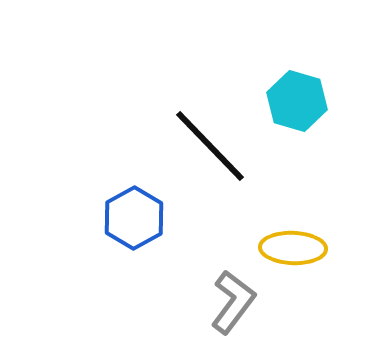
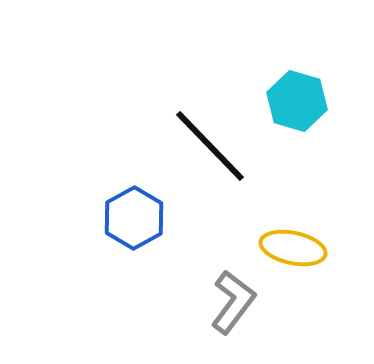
yellow ellipse: rotated 10 degrees clockwise
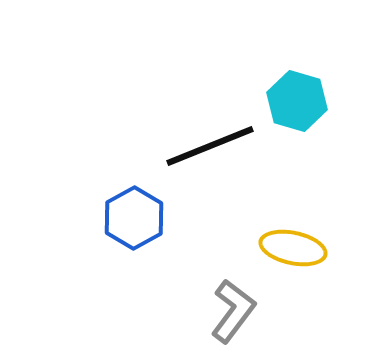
black line: rotated 68 degrees counterclockwise
gray L-shape: moved 9 px down
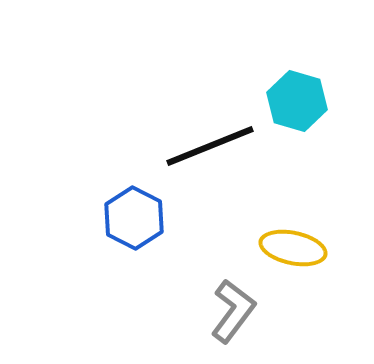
blue hexagon: rotated 4 degrees counterclockwise
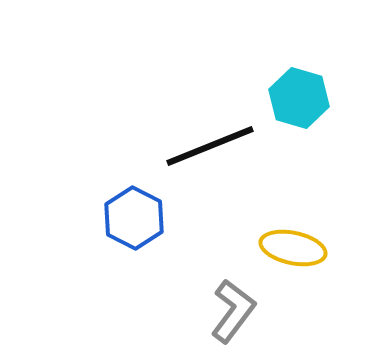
cyan hexagon: moved 2 px right, 3 px up
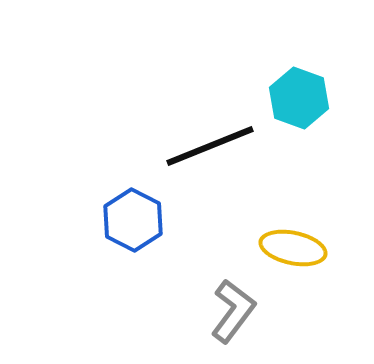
cyan hexagon: rotated 4 degrees clockwise
blue hexagon: moved 1 px left, 2 px down
